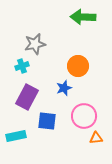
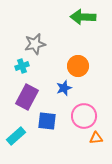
cyan rectangle: rotated 30 degrees counterclockwise
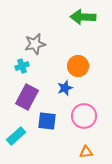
blue star: moved 1 px right
orange triangle: moved 10 px left, 14 px down
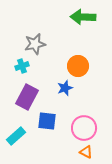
pink circle: moved 12 px down
orange triangle: rotated 32 degrees clockwise
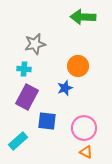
cyan cross: moved 2 px right, 3 px down; rotated 24 degrees clockwise
cyan rectangle: moved 2 px right, 5 px down
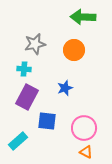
orange circle: moved 4 px left, 16 px up
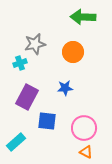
orange circle: moved 1 px left, 2 px down
cyan cross: moved 4 px left, 6 px up; rotated 24 degrees counterclockwise
blue star: rotated 14 degrees clockwise
cyan rectangle: moved 2 px left, 1 px down
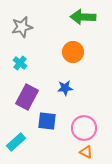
gray star: moved 13 px left, 17 px up
cyan cross: rotated 32 degrees counterclockwise
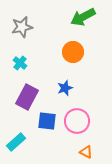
green arrow: rotated 30 degrees counterclockwise
blue star: rotated 14 degrees counterclockwise
pink circle: moved 7 px left, 7 px up
